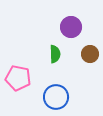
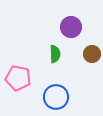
brown circle: moved 2 px right
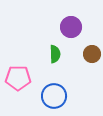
pink pentagon: rotated 10 degrees counterclockwise
blue circle: moved 2 px left, 1 px up
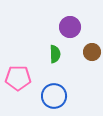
purple circle: moved 1 px left
brown circle: moved 2 px up
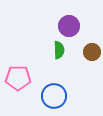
purple circle: moved 1 px left, 1 px up
green semicircle: moved 4 px right, 4 px up
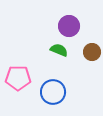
green semicircle: rotated 66 degrees counterclockwise
blue circle: moved 1 px left, 4 px up
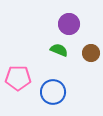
purple circle: moved 2 px up
brown circle: moved 1 px left, 1 px down
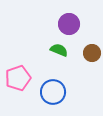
brown circle: moved 1 px right
pink pentagon: rotated 20 degrees counterclockwise
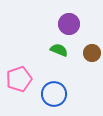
pink pentagon: moved 1 px right, 1 px down
blue circle: moved 1 px right, 2 px down
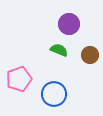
brown circle: moved 2 px left, 2 px down
